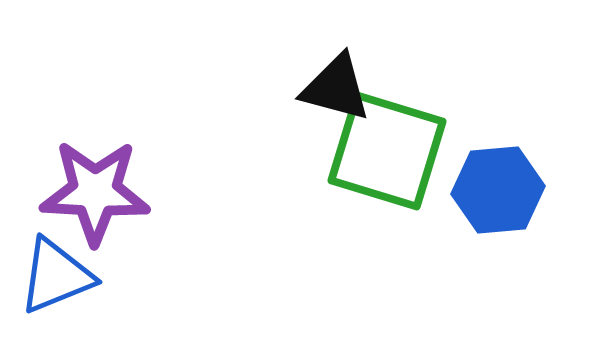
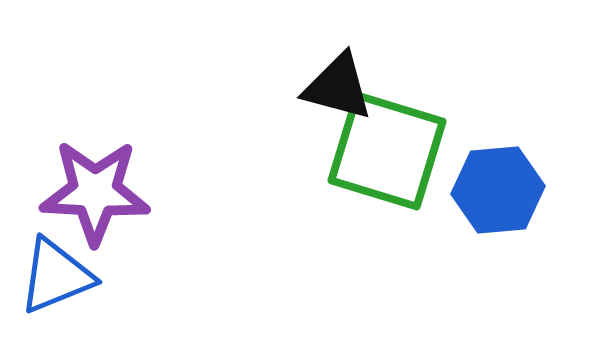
black triangle: moved 2 px right, 1 px up
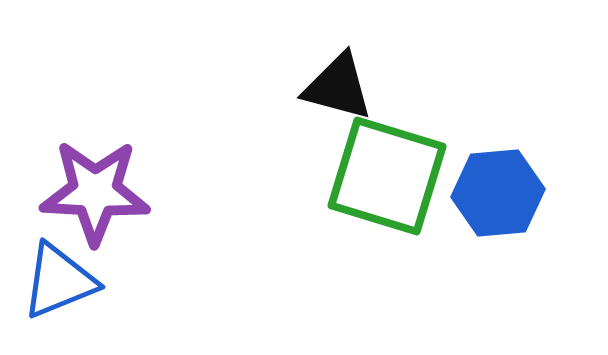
green square: moved 25 px down
blue hexagon: moved 3 px down
blue triangle: moved 3 px right, 5 px down
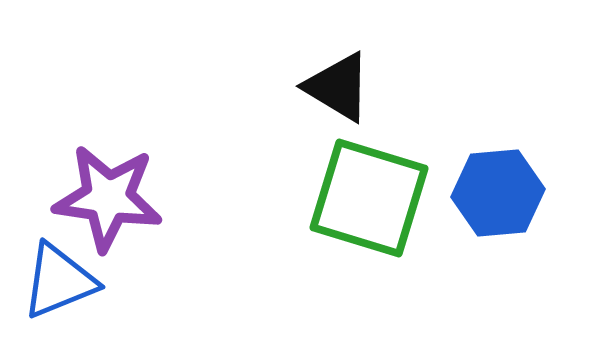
black triangle: rotated 16 degrees clockwise
green square: moved 18 px left, 22 px down
purple star: moved 13 px right, 6 px down; rotated 5 degrees clockwise
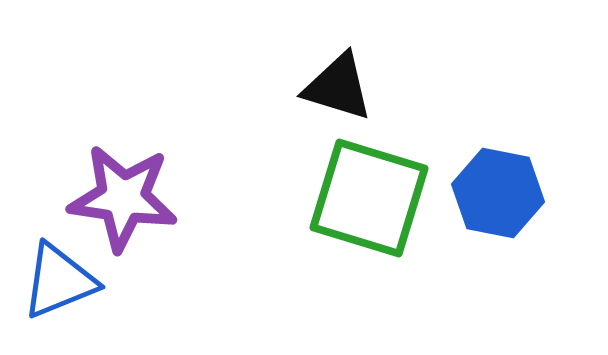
black triangle: rotated 14 degrees counterclockwise
blue hexagon: rotated 16 degrees clockwise
purple star: moved 15 px right
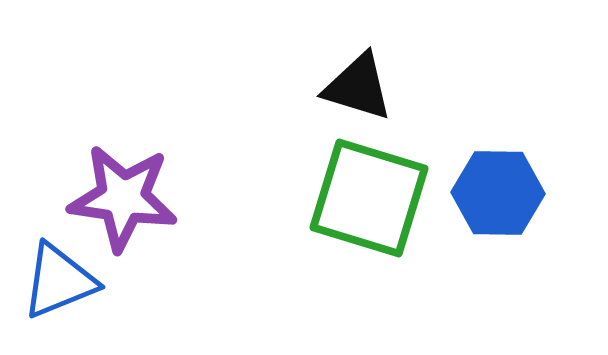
black triangle: moved 20 px right
blue hexagon: rotated 10 degrees counterclockwise
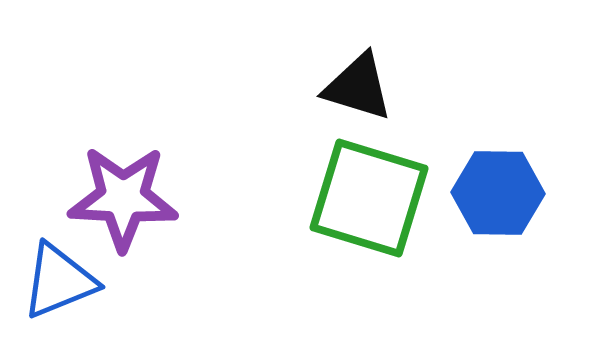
purple star: rotated 5 degrees counterclockwise
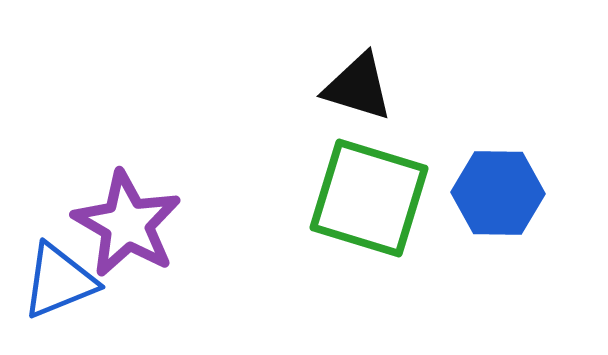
purple star: moved 4 px right, 26 px down; rotated 27 degrees clockwise
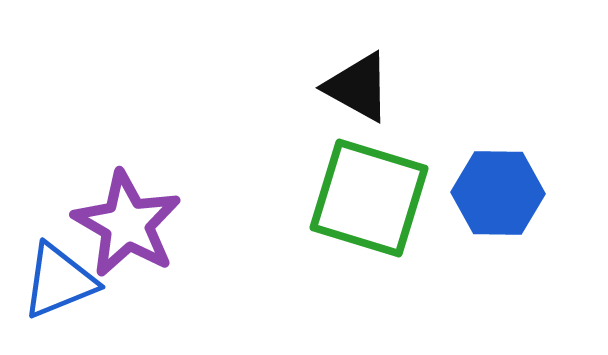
black triangle: rotated 12 degrees clockwise
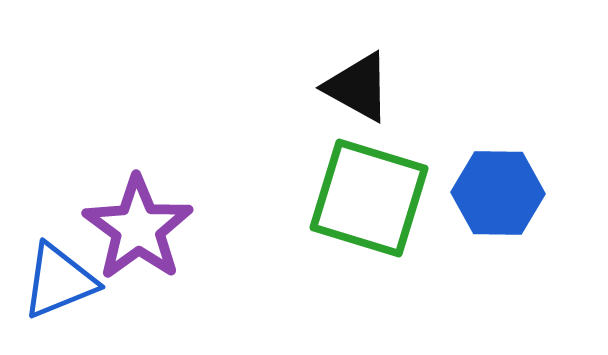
purple star: moved 11 px right, 4 px down; rotated 6 degrees clockwise
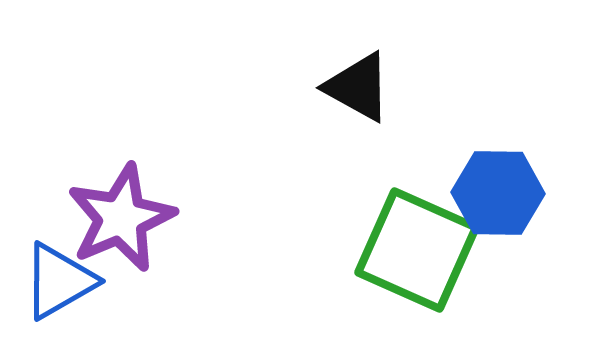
green square: moved 48 px right, 52 px down; rotated 7 degrees clockwise
purple star: moved 17 px left, 10 px up; rotated 13 degrees clockwise
blue triangle: rotated 8 degrees counterclockwise
